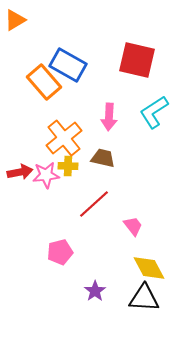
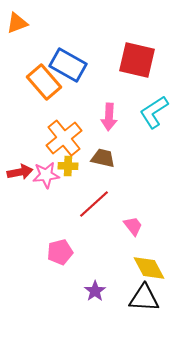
orange triangle: moved 2 px right, 3 px down; rotated 10 degrees clockwise
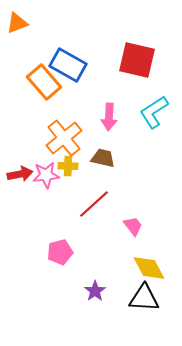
red arrow: moved 2 px down
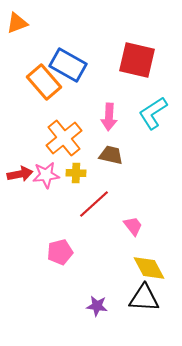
cyan L-shape: moved 1 px left, 1 px down
brown trapezoid: moved 8 px right, 3 px up
yellow cross: moved 8 px right, 7 px down
purple star: moved 2 px right, 15 px down; rotated 30 degrees counterclockwise
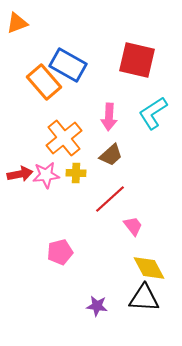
brown trapezoid: rotated 125 degrees clockwise
red line: moved 16 px right, 5 px up
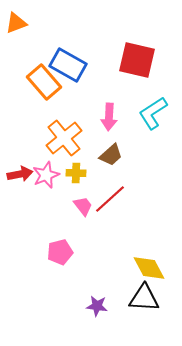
orange triangle: moved 1 px left
pink star: rotated 16 degrees counterclockwise
pink trapezoid: moved 50 px left, 20 px up
